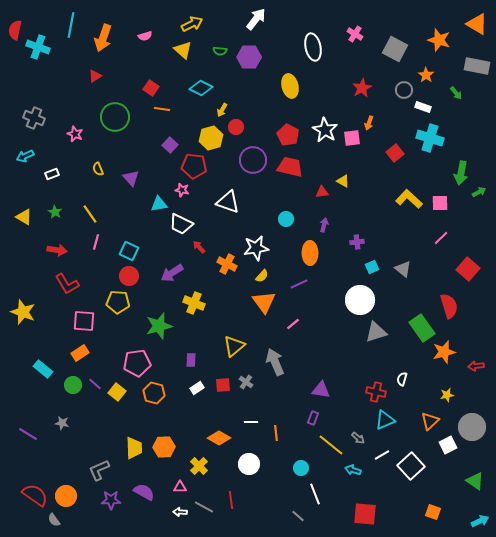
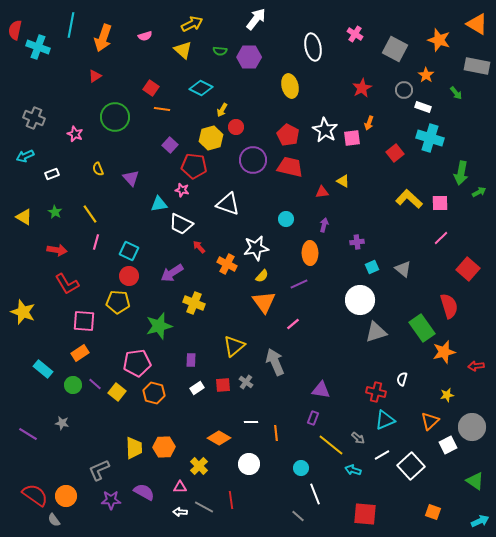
white triangle at (228, 202): moved 2 px down
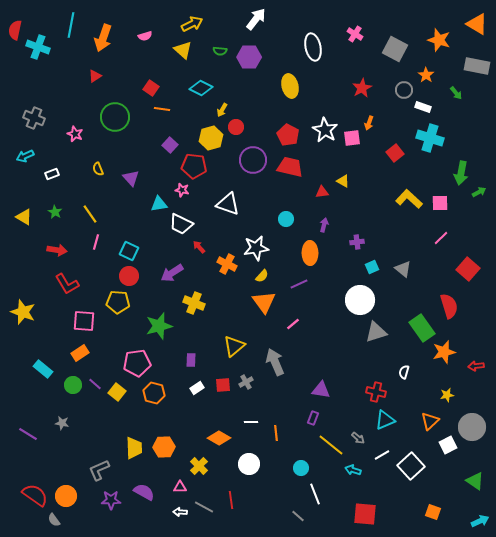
white semicircle at (402, 379): moved 2 px right, 7 px up
gray cross at (246, 382): rotated 24 degrees clockwise
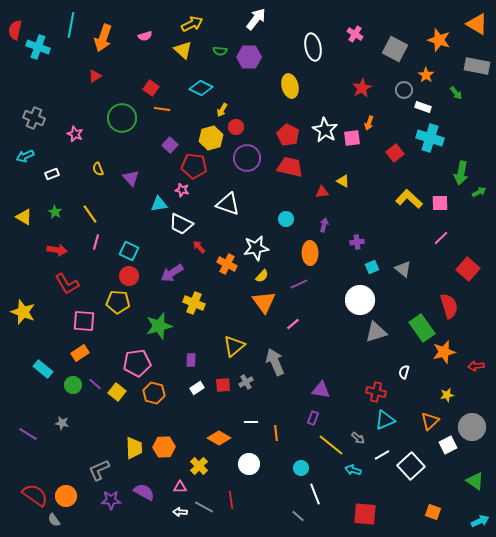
green circle at (115, 117): moved 7 px right, 1 px down
purple circle at (253, 160): moved 6 px left, 2 px up
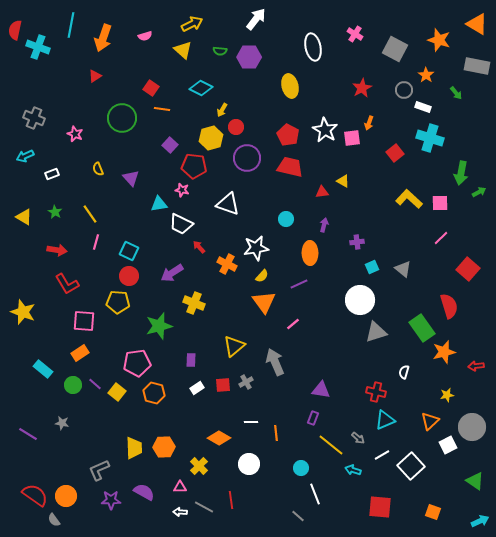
red square at (365, 514): moved 15 px right, 7 px up
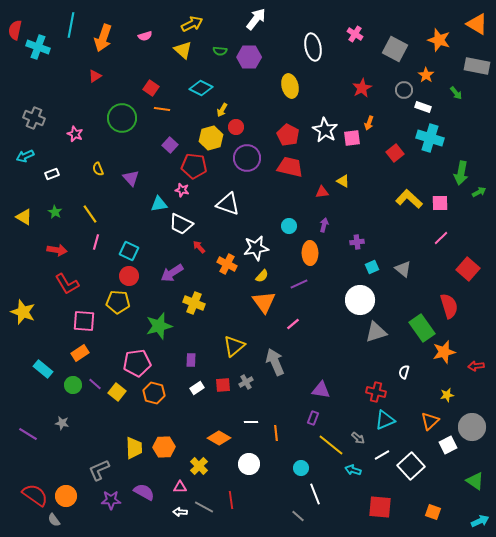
cyan circle at (286, 219): moved 3 px right, 7 px down
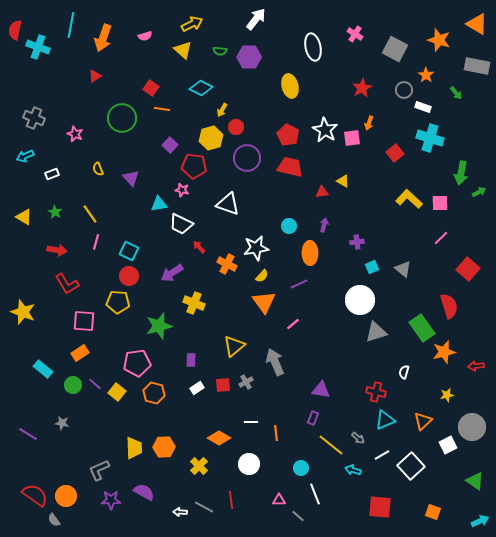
orange triangle at (430, 421): moved 7 px left
pink triangle at (180, 487): moved 99 px right, 13 px down
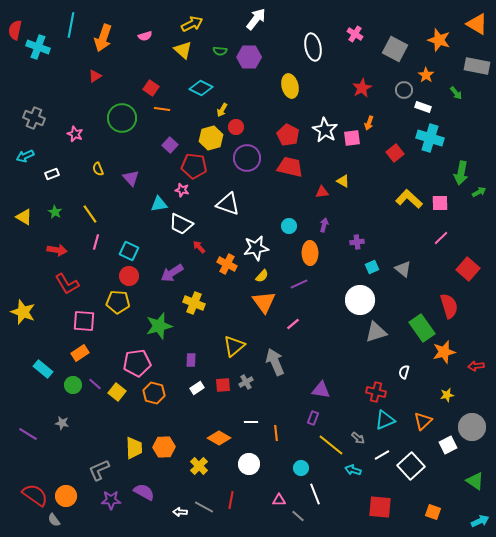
red line at (231, 500): rotated 18 degrees clockwise
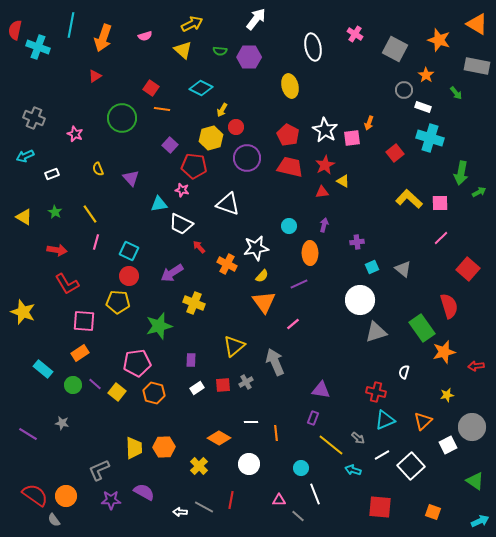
red star at (362, 88): moved 37 px left, 77 px down
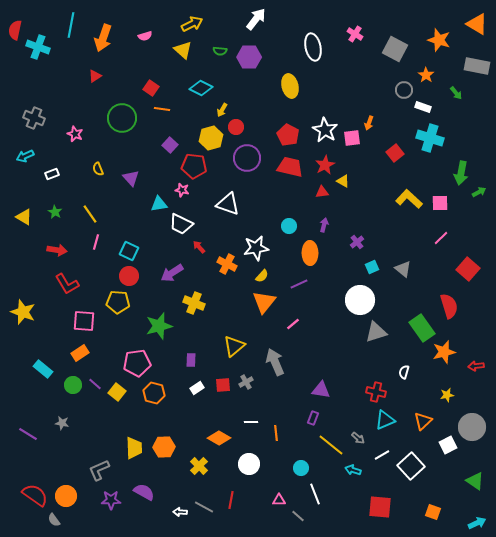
purple cross at (357, 242): rotated 32 degrees counterclockwise
orange triangle at (264, 302): rotated 15 degrees clockwise
cyan arrow at (480, 521): moved 3 px left, 2 px down
